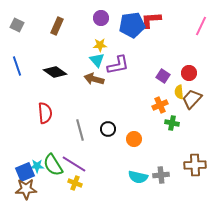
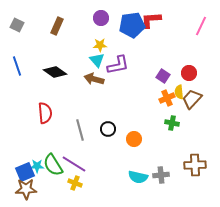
orange cross: moved 7 px right, 7 px up
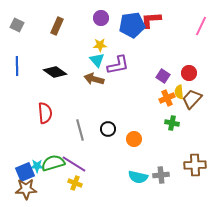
blue line: rotated 18 degrees clockwise
green semicircle: moved 2 px up; rotated 105 degrees clockwise
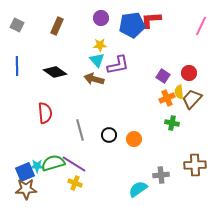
black circle: moved 1 px right, 6 px down
cyan semicircle: moved 12 px down; rotated 132 degrees clockwise
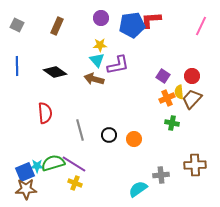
red circle: moved 3 px right, 3 px down
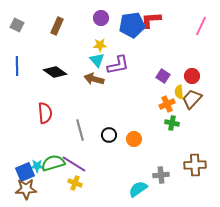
orange cross: moved 6 px down
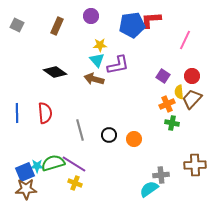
purple circle: moved 10 px left, 2 px up
pink line: moved 16 px left, 14 px down
blue line: moved 47 px down
cyan semicircle: moved 11 px right
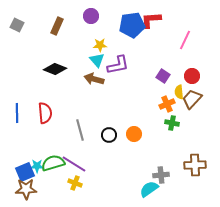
black diamond: moved 3 px up; rotated 15 degrees counterclockwise
orange circle: moved 5 px up
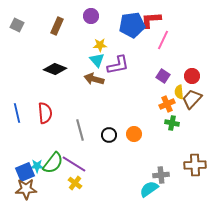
pink line: moved 22 px left
blue line: rotated 12 degrees counterclockwise
green semicircle: rotated 145 degrees clockwise
yellow cross: rotated 16 degrees clockwise
